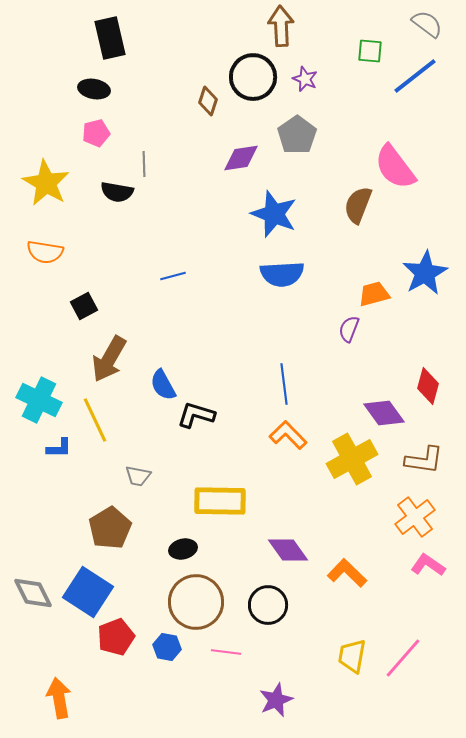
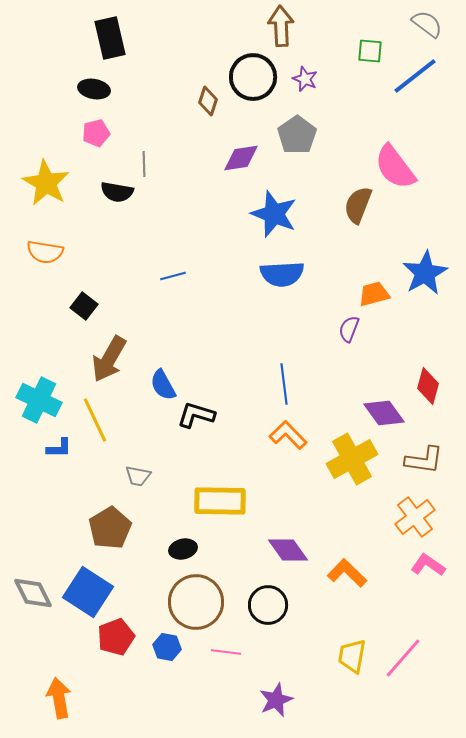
black square at (84, 306): rotated 24 degrees counterclockwise
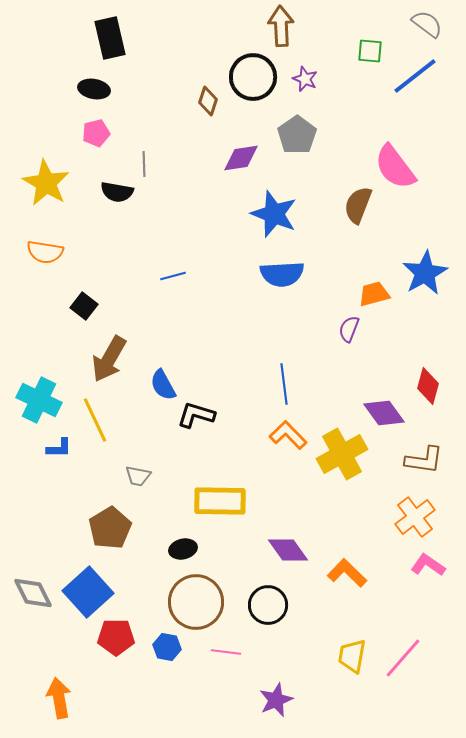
yellow cross at (352, 459): moved 10 px left, 5 px up
blue square at (88, 592): rotated 15 degrees clockwise
red pentagon at (116, 637): rotated 21 degrees clockwise
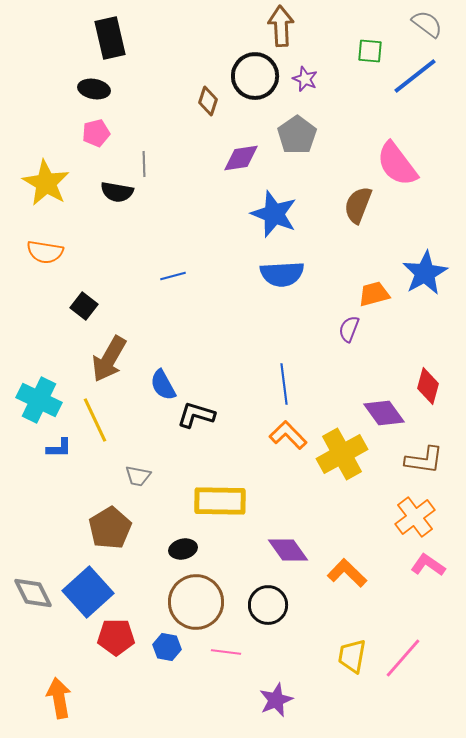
black circle at (253, 77): moved 2 px right, 1 px up
pink semicircle at (395, 167): moved 2 px right, 3 px up
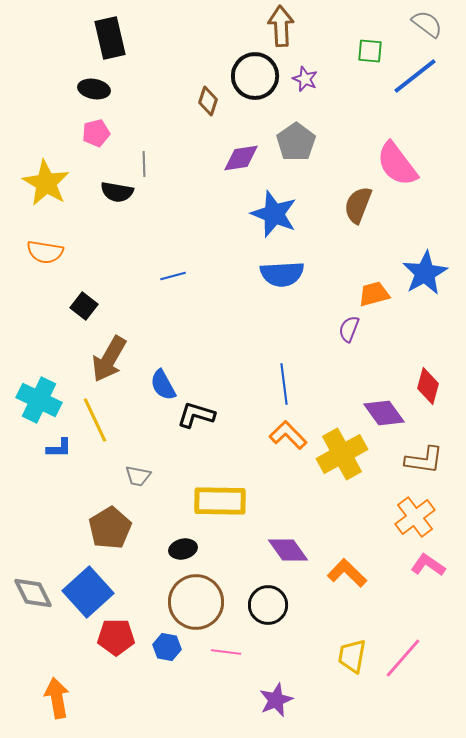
gray pentagon at (297, 135): moved 1 px left, 7 px down
orange arrow at (59, 698): moved 2 px left
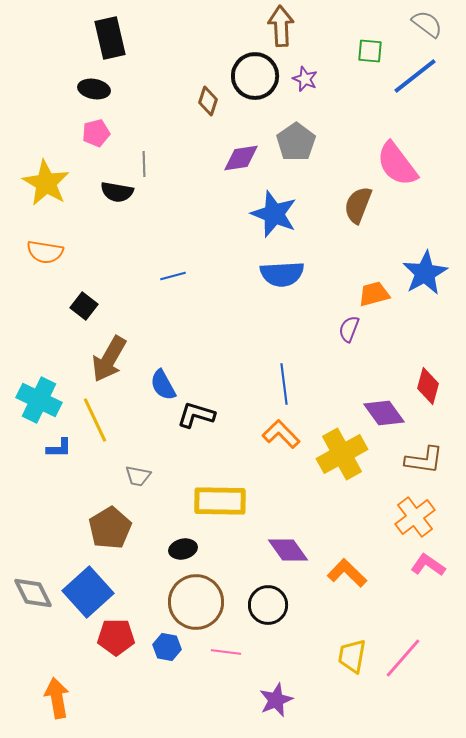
orange L-shape at (288, 435): moved 7 px left, 1 px up
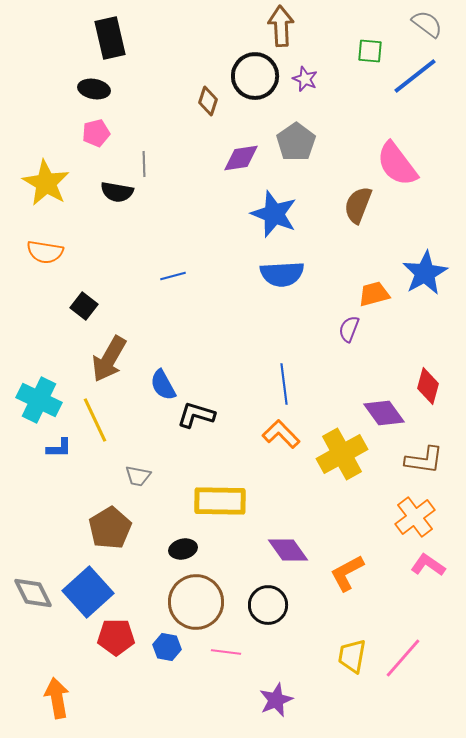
orange L-shape at (347, 573): rotated 72 degrees counterclockwise
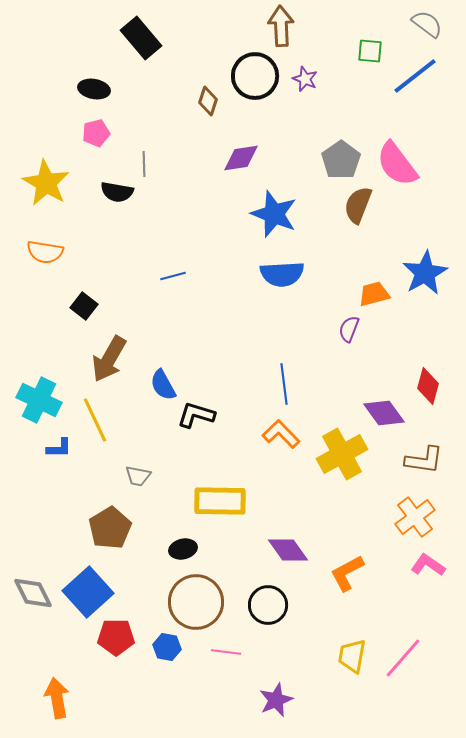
black rectangle at (110, 38): moved 31 px right; rotated 27 degrees counterclockwise
gray pentagon at (296, 142): moved 45 px right, 18 px down
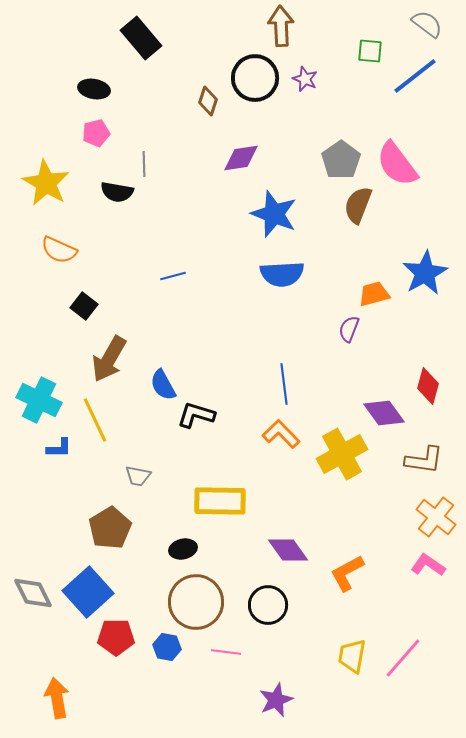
black circle at (255, 76): moved 2 px down
orange semicircle at (45, 252): moved 14 px right, 2 px up; rotated 15 degrees clockwise
orange cross at (415, 517): moved 21 px right; rotated 15 degrees counterclockwise
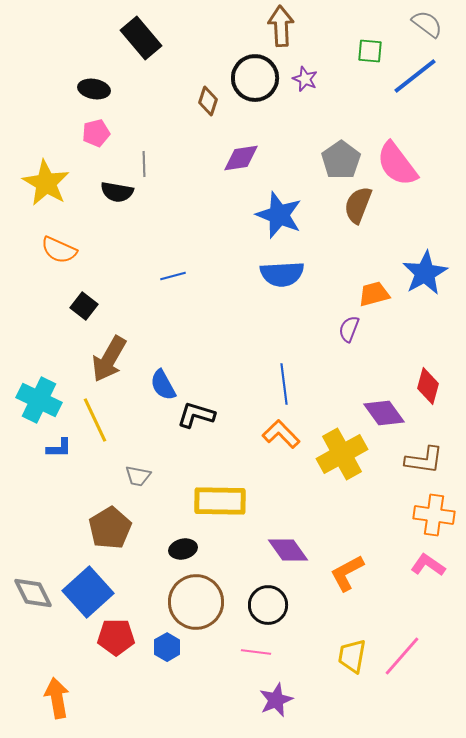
blue star at (274, 214): moved 5 px right, 1 px down
orange cross at (436, 517): moved 2 px left, 2 px up; rotated 30 degrees counterclockwise
blue hexagon at (167, 647): rotated 20 degrees clockwise
pink line at (226, 652): moved 30 px right
pink line at (403, 658): moved 1 px left, 2 px up
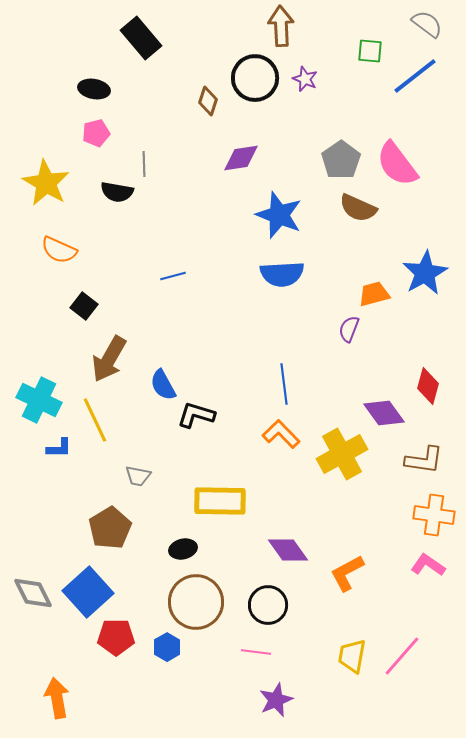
brown semicircle at (358, 205): moved 3 px down; rotated 87 degrees counterclockwise
